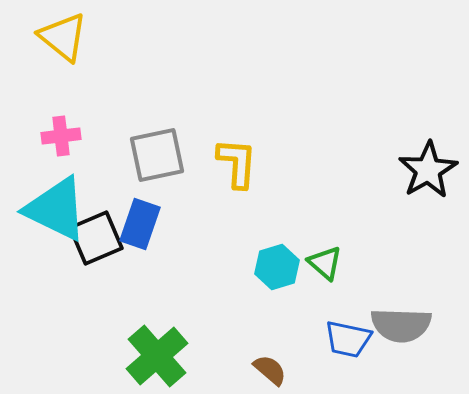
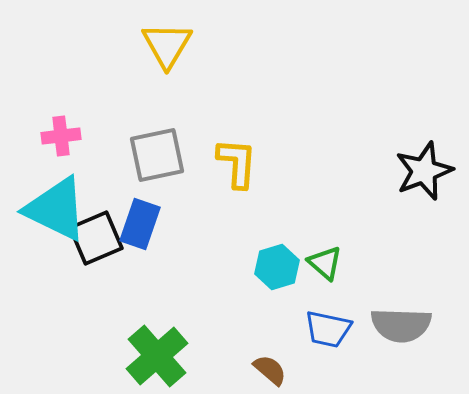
yellow triangle: moved 104 px right, 8 px down; rotated 22 degrees clockwise
black star: moved 4 px left, 1 px down; rotated 10 degrees clockwise
blue trapezoid: moved 20 px left, 10 px up
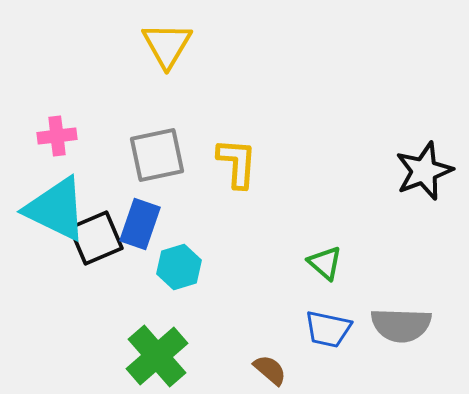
pink cross: moved 4 px left
cyan hexagon: moved 98 px left
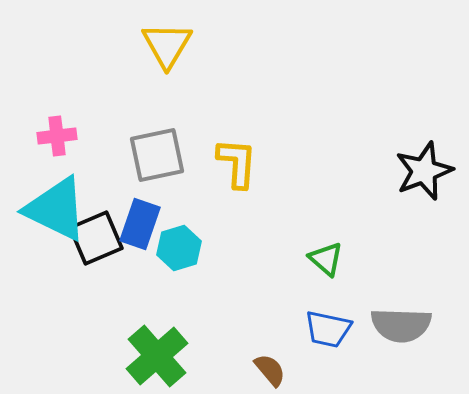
green triangle: moved 1 px right, 4 px up
cyan hexagon: moved 19 px up
brown semicircle: rotated 9 degrees clockwise
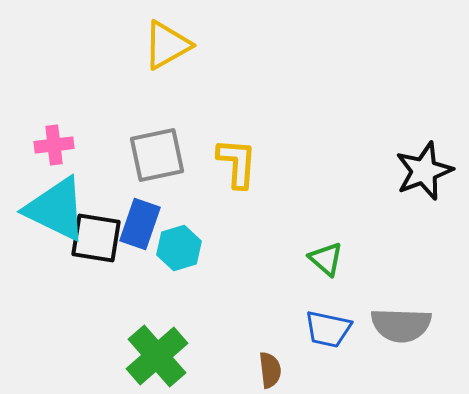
yellow triangle: rotated 30 degrees clockwise
pink cross: moved 3 px left, 9 px down
black square: rotated 32 degrees clockwise
brown semicircle: rotated 33 degrees clockwise
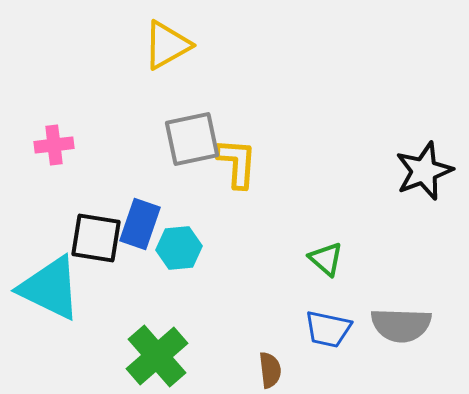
gray square: moved 35 px right, 16 px up
cyan triangle: moved 6 px left, 79 px down
cyan hexagon: rotated 12 degrees clockwise
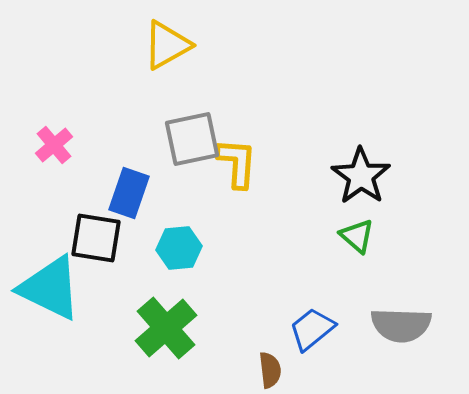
pink cross: rotated 33 degrees counterclockwise
black star: moved 63 px left, 5 px down; rotated 16 degrees counterclockwise
blue rectangle: moved 11 px left, 31 px up
green triangle: moved 31 px right, 23 px up
blue trapezoid: moved 16 px left; rotated 129 degrees clockwise
green cross: moved 9 px right, 28 px up
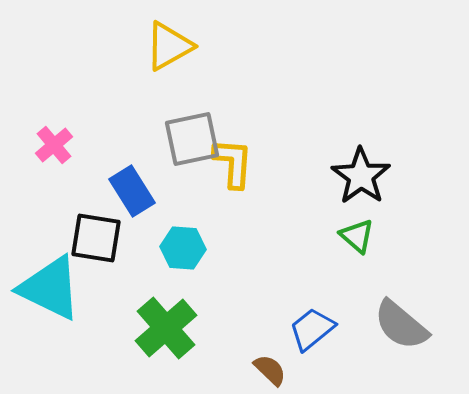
yellow triangle: moved 2 px right, 1 px down
yellow L-shape: moved 4 px left
blue rectangle: moved 3 px right, 2 px up; rotated 51 degrees counterclockwise
cyan hexagon: moved 4 px right; rotated 9 degrees clockwise
gray semicircle: rotated 38 degrees clockwise
brown semicircle: rotated 39 degrees counterclockwise
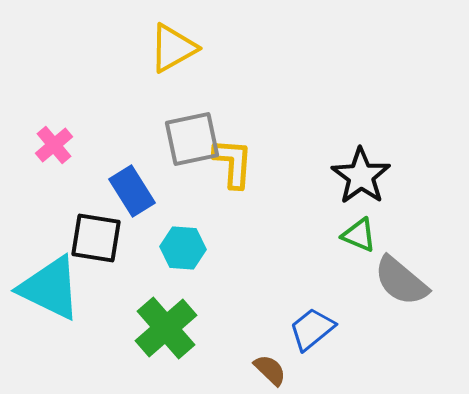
yellow triangle: moved 4 px right, 2 px down
green triangle: moved 2 px right, 1 px up; rotated 18 degrees counterclockwise
gray semicircle: moved 44 px up
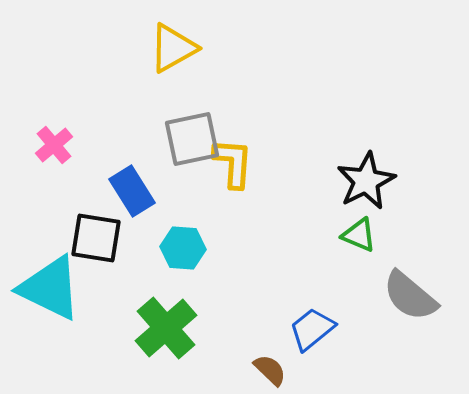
black star: moved 5 px right, 5 px down; rotated 10 degrees clockwise
gray semicircle: moved 9 px right, 15 px down
